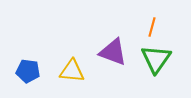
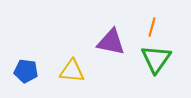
purple triangle: moved 2 px left, 10 px up; rotated 8 degrees counterclockwise
blue pentagon: moved 2 px left
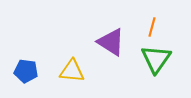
purple triangle: rotated 20 degrees clockwise
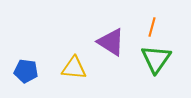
yellow triangle: moved 2 px right, 3 px up
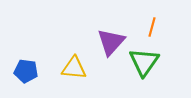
purple triangle: rotated 40 degrees clockwise
green triangle: moved 12 px left, 3 px down
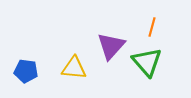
purple triangle: moved 4 px down
green triangle: moved 3 px right; rotated 16 degrees counterclockwise
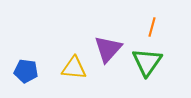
purple triangle: moved 3 px left, 3 px down
green triangle: rotated 16 degrees clockwise
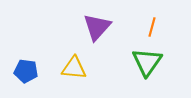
purple triangle: moved 11 px left, 22 px up
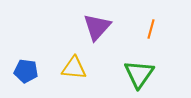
orange line: moved 1 px left, 2 px down
green triangle: moved 8 px left, 12 px down
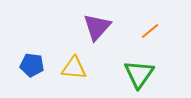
orange line: moved 1 px left, 2 px down; rotated 36 degrees clockwise
blue pentagon: moved 6 px right, 6 px up
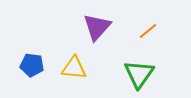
orange line: moved 2 px left
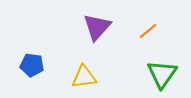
yellow triangle: moved 10 px right, 9 px down; rotated 12 degrees counterclockwise
green triangle: moved 23 px right
